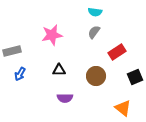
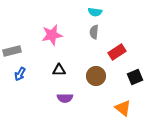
gray semicircle: rotated 32 degrees counterclockwise
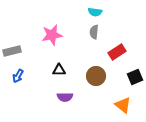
blue arrow: moved 2 px left, 2 px down
purple semicircle: moved 1 px up
orange triangle: moved 3 px up
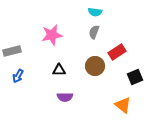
gray semicircle: rotated 16 degrees clockwise
brown circle: moved 1 px left, 10 px up
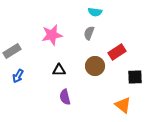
gray semicircle: moved 5 px left, 1 px down
gray rectangle: rotated 18 degrees counterclockwise
black square: rotated 21 degrees clockwise
purple semicircle: rotated 77 degrees clockwise
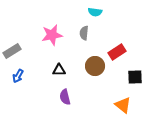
gray semicircle: moved 5 px left; rotated 16 degrees counterclockwise
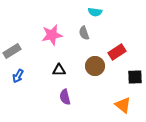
gray semicircle: rotated 24 degrees counterclockwise
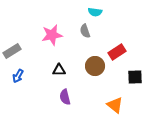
gray semicircle: moved 1 px right, 2 px up
orange triangle: moved 8 px left
